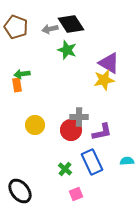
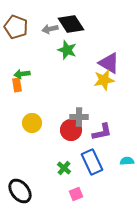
yellow circle: moved 3 px left, 2 px up
green cross: moved 1 px left, 1 px up
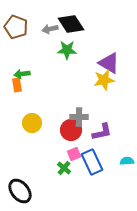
green star: rotated 18 degrees counterclockwise
pink square: moved 2 px left, 40 px up
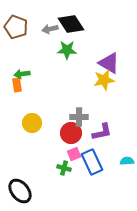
red circle: moved 3 px down
green cross: rotated 24 degrees counterclockwise
